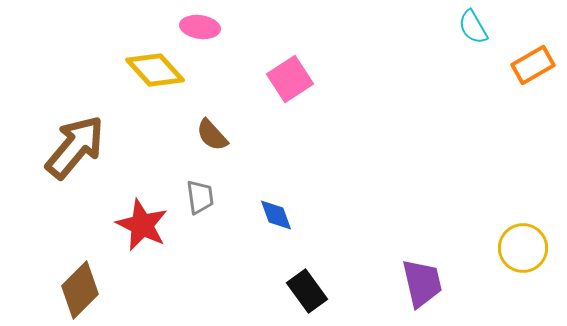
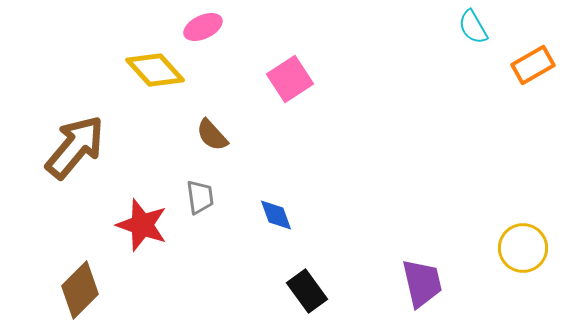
pink ellipse: moved 3 px right; rotated 33 degrees counterclockwise
red star: rotated 6 degrees counterclockwise
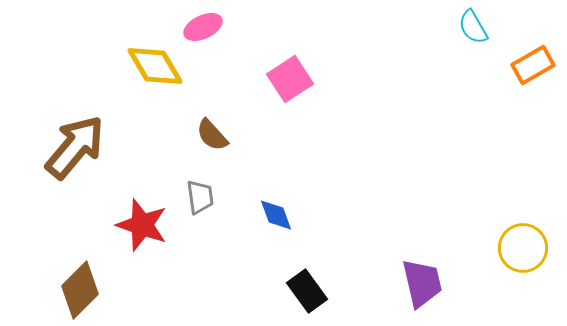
yellow diamond: moved 4 px up; rotated 12 degrees clockwise
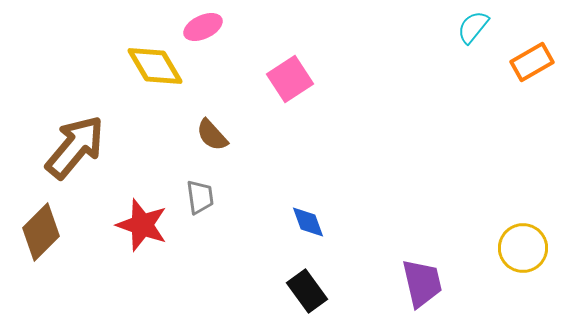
cyan semicircle: rotated 69 degrees clockwise
orange rectangle: moved 1 px left, 3 px up
blue diamond: moved 32 px right, 7 px down
brown diamond: moved 39 px left, 58 px up
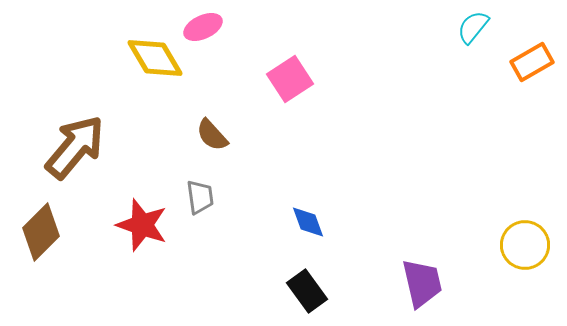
yellow diamond: moved 8 px up
yellow circle: moved 2 px right, 3 px up
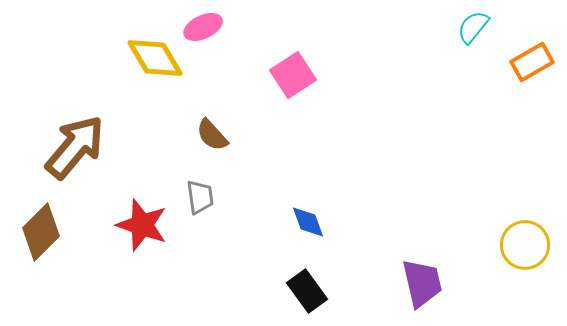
pink square: moved 3 px right, 4 px up
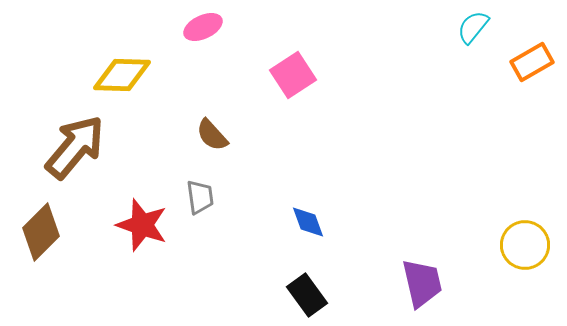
yellow diamond: moved 33 px left, 17 px down; rotated 58 degrees counterclockwise
black rectangle: moved 4 px down
